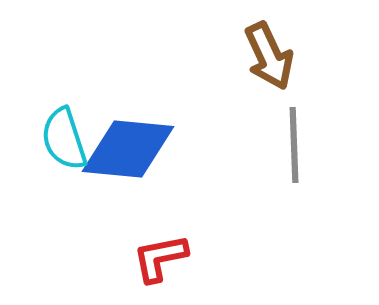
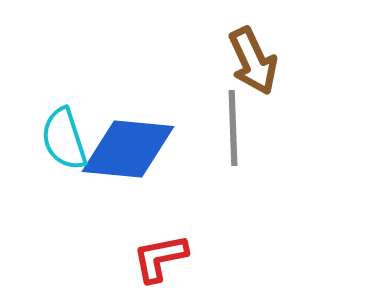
brown arrow: moved 16 px left, 5 px down
gray line: moved 61 px left, 17 px up
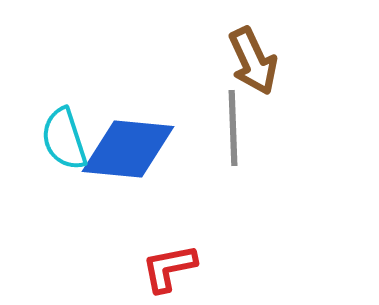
red L-shape: moved 9 px right, 10 px down
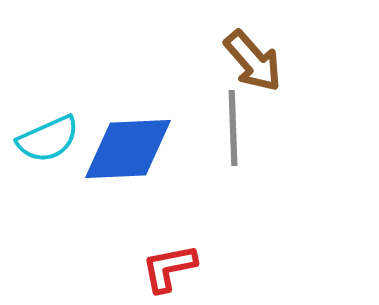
brown arrow: rotated 16 degrees counterclockwise
cyan semicircle: moved 16 px left; rotated 96 degrees counterclockwise
blue diamond: rotated 8 degrees counterclockwise
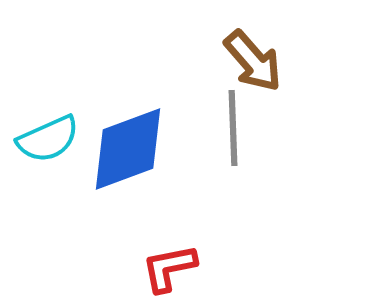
blue diamond: rotated 18 degrees counterclockwise
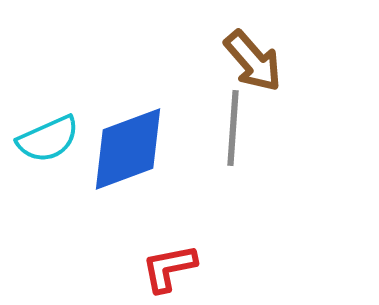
gray line: rotated 6 degrees clockwise
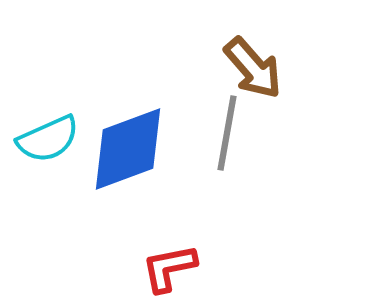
brown arrow: moved 7 px down
gray line: moved 6 px left, 5 px down; rotated 6 degrees clockwise
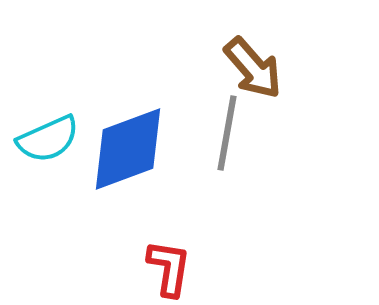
red L-shape: rotated 110 degrees clockwise
